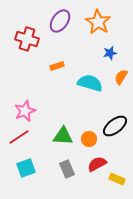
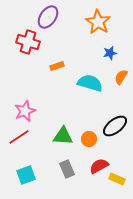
purple ellipse: moved 12 px left, 4 px up
red cross: moved 1 px right, 3 px down
red semicircle: moved 2 px right, 2 px down
cyan square: moved 7 px down
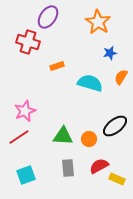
gray rectangle: moved 1 px right, 1 px up; rotated 18 degrees clockwise
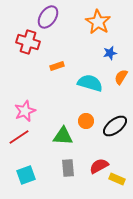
orange circle: moved 3 px left, 18 px up
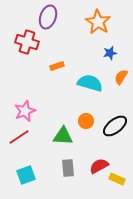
purple ellipse: rotated 15 degrees counterclockwise
red cross: moved 1 px left
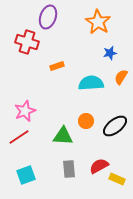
cyan semicircle: moved 1 px right; rotated 20 degrees counterclockwise
gray rectangle: moved 1 px right, 1 px down
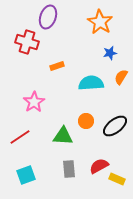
orange star: moved 2 px right
pink star: moved 9 px right, 9 px up; rotated 10 degrees counterclockwise
red line: moved 1 px right
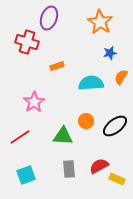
purple ellipse: moved 1 px right, 1 px down
